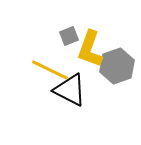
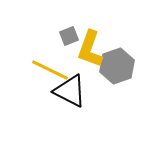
black triangle: moved 1 px down
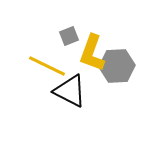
yellow L-shape: moved 2 px right, 4 px down
gray hexagon: rotated 16 degrees clockwise
yellow line: moved 3 px left, 4 px up
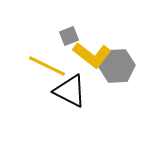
yellow L-shape: moved 2 px down; rotated 72 degrees counterclockwise
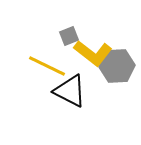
yellow L-shape: moved 1 px right, 2 px up
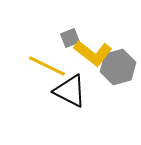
gray square: moved 1 px right, 2 px down
gray hexagon: moved 1 px right, 1 px down; rotated 12 degrees counterclockwise
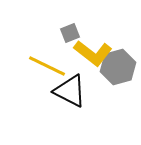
gray square: moved 5 px up
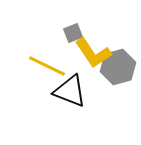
gray square: moved 3 px right
yellow L-shape: rotated 18 degrees clockwise
black triangle: rotated 6 degrees counterclockwise
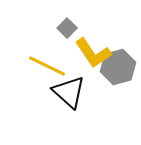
gray square: moved 6 px left, 5 px up; rotated 24 degrees counterclockwise
black triangle: moved 1 px left, 1 px down; rotated 21 degrees clockwise
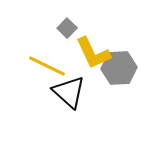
yellow L-shape: rotated 9 degrees clockwise
gray hexagon: moved 1 px right, 1 px down; rotated 12 degrees clockwise
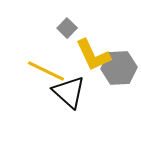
yellow L-shape: moved 2 px down
yellow line: moved 1 px left, 5 px down
